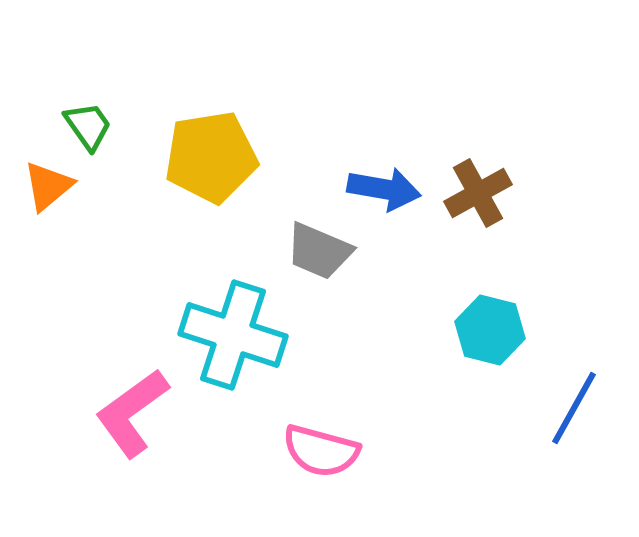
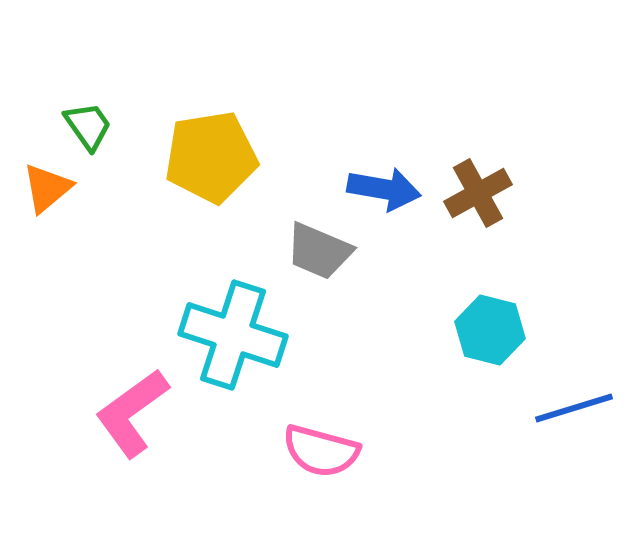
orange triangle: moved 1 px left, 2 px down
blue line: rotated 44 degrees clockwise
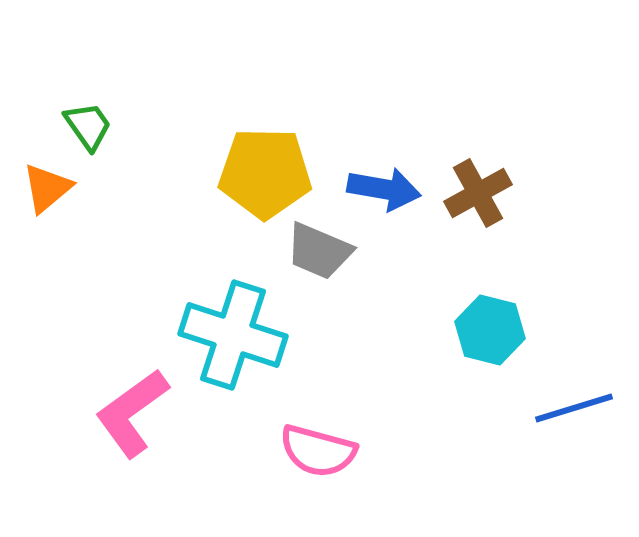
yellow pentagon: moved 54 px right, 16 px down; rotated 10 degrees clockwise
pink semicircle: moved 3 px left
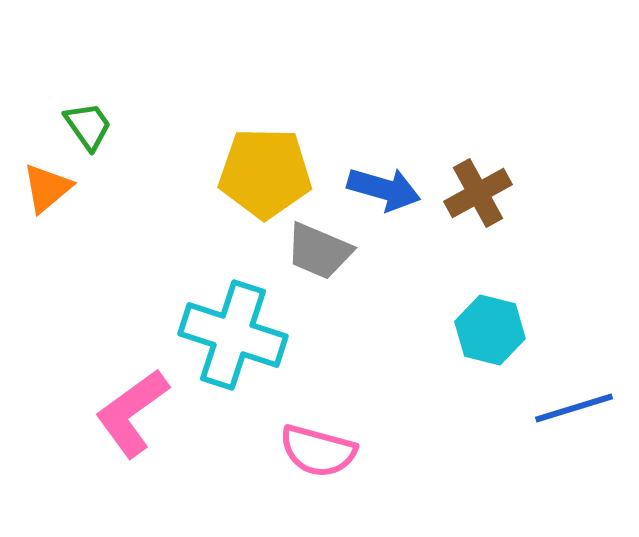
blue arrow: rotated 6 degrees clockwise
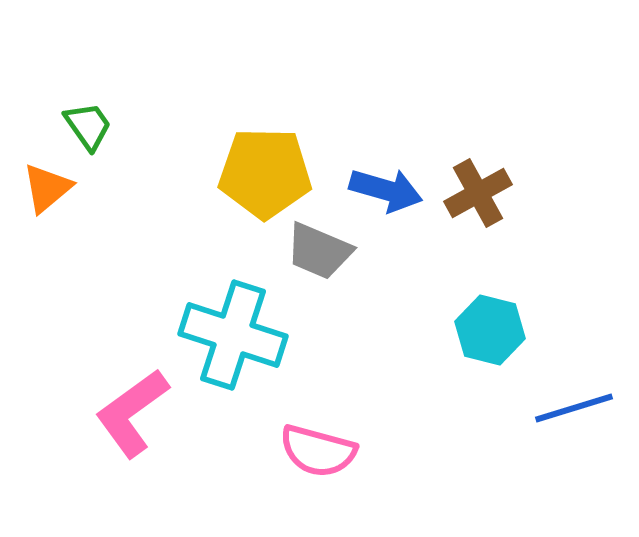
blue arrow: moved 2 px right, 1 px down
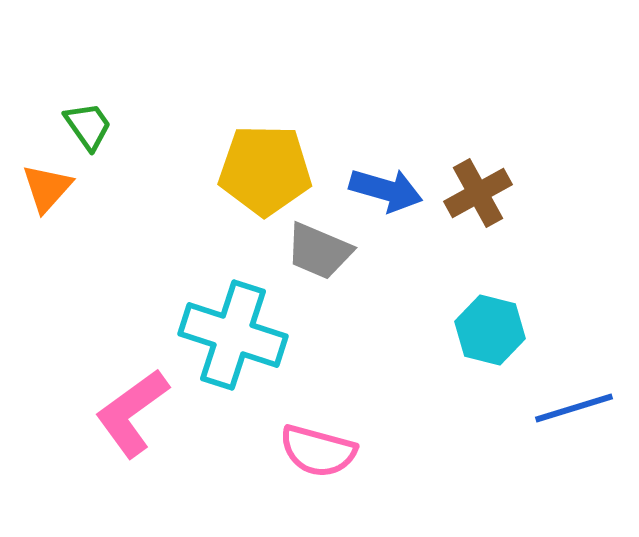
yellow pentagon: moved 3 px up
orange triangle: rotated 8 degrees counterclockwise
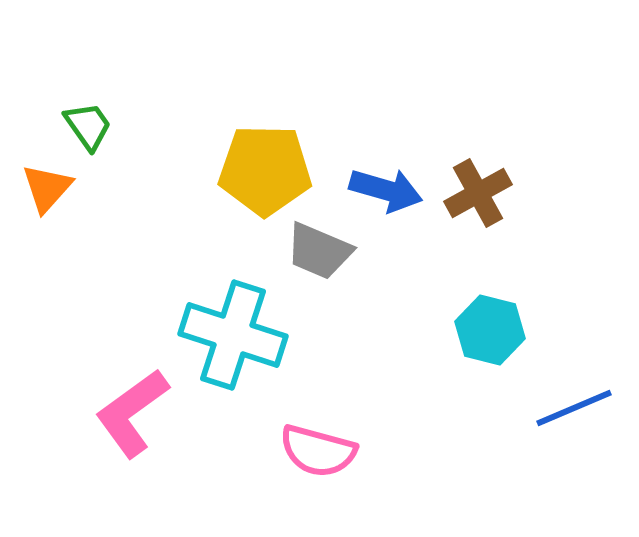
blue line: rotated 6 degrees counterclockwise
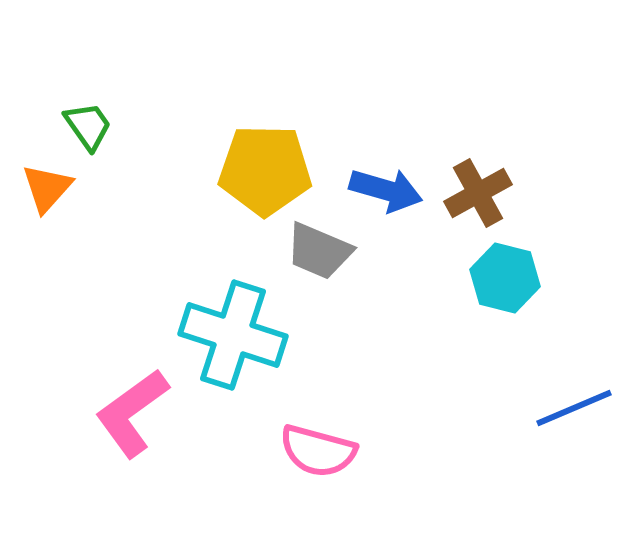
cyan hexagon: moved 15 px right, 52 px up
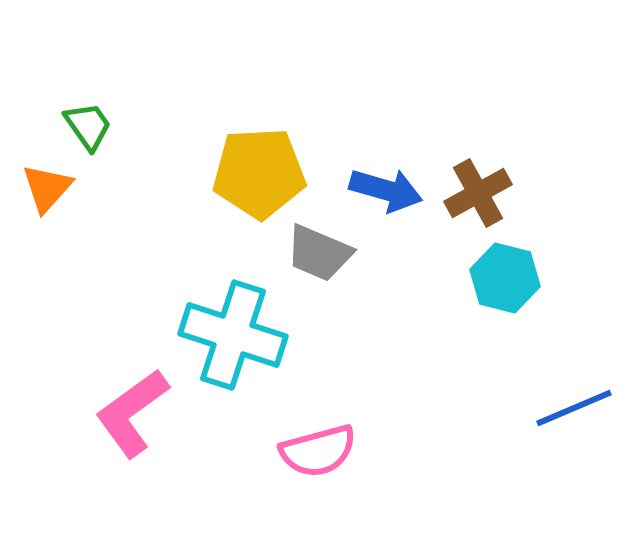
yellow pentagon: moved 6 px left, 3 px down; rotated 4 degrees counterclockwise
gray trapezoid: moved 2 px down
pink semicircle: rotated 30 degrees counterclockwise
